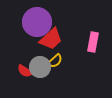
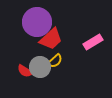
pink rectangle: rotated 48 degrees clockwise
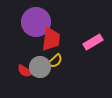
purple circle: moved 1 px left
red trapezoid: rotated 40 degrees counterclockwise
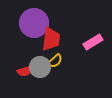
purple circle: moved 2 px left, 1 px down
red semicircle: rotated 49 degrees counterclockwise
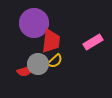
red trapezoid: moved 2 px down
gray circle: moved 2 px left, 3 px up
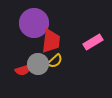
red semicircle: moved 2 px left, 1 px up
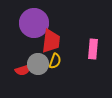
pink rectangle: moved 7 px down; rotated 54 degrees counterclockwise
yellow semicircle: rotated 28 degrees counterclockwise
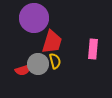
purple circle: moved 5 px up
red trapezoid: moved 1 px right, 1 px down; rotated 10 degrees clockwise
yellow semicircle: rotated 35 degrees counterclockwise
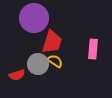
yellow semicircle: rotated 42 degrees counterclockwise
red semicircle: moved 6 px left, 5 px down
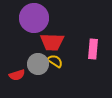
red trapezoid: rotated 75 degrees clockwise
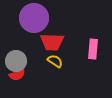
gray circle: moved 22 px left, 3 px up
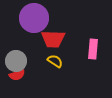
red trapezoid: moved 1 px right, 3 px up
